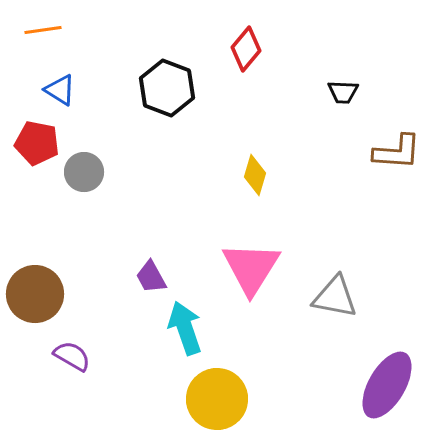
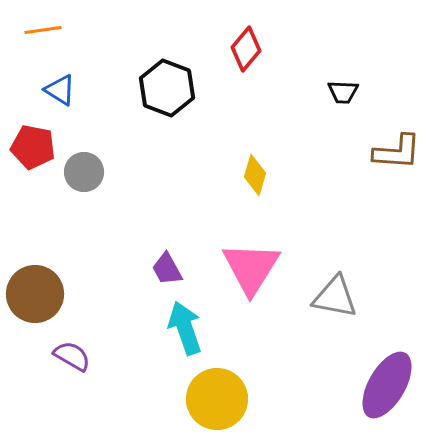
red pentagon: moved 4 px left, 4 px down
purple trapezoid: moved 16 px right, 8 px up
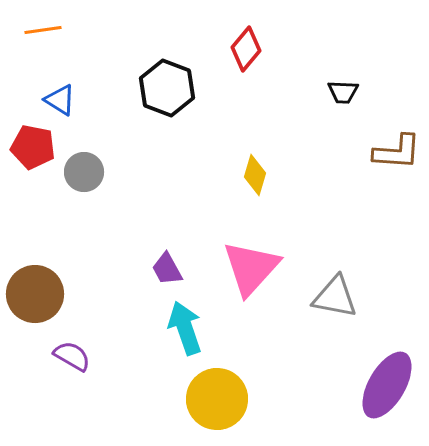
blue triangle: moved 10 px down
pink triangle: rotated 10 degrees clockwise
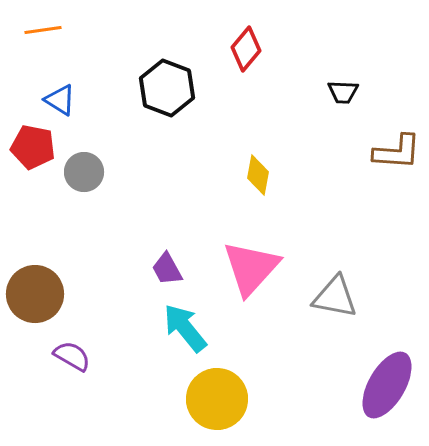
yellow diamond: moved 3 px right; rotated 6 degrees counterclockwise
cyan arrow: rotated 20 degrees counterclockwise
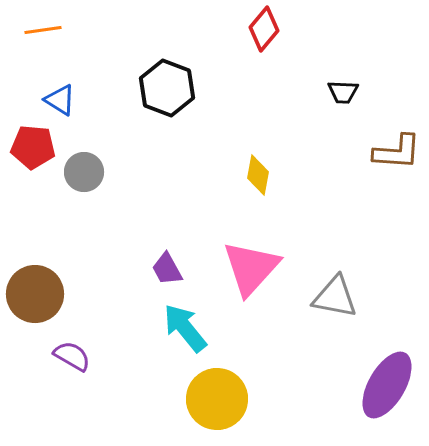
red diamond: moved 18 px right, 20 px up
red pentagon: rotated 6 degrees counterclockwise
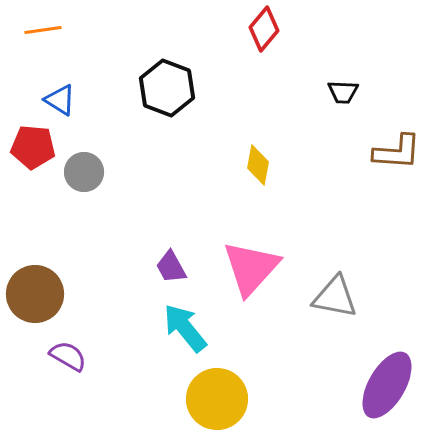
yellow diamond: moved 10 px up
purple trapezoid: moved 4 px right, 2 px up
purple semicircle: moved 4 px left
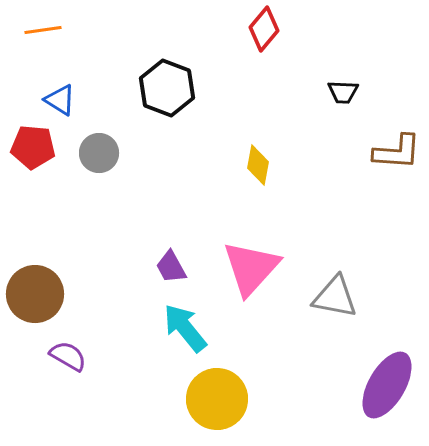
gray circle: moved 15 px right, 19 px up
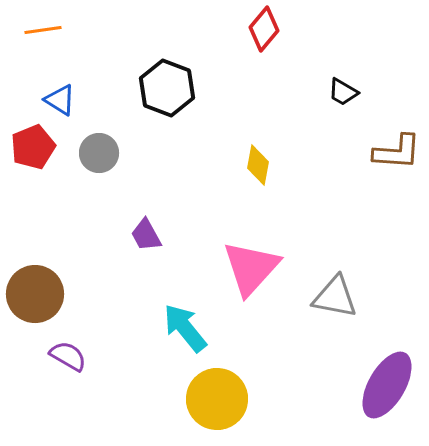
black trapezoid: rotated 28 degrees clockwise
red pentagon: rotated 27 degrees counterclockwise
purple trapezoid: moved 25 px left, 32 px up
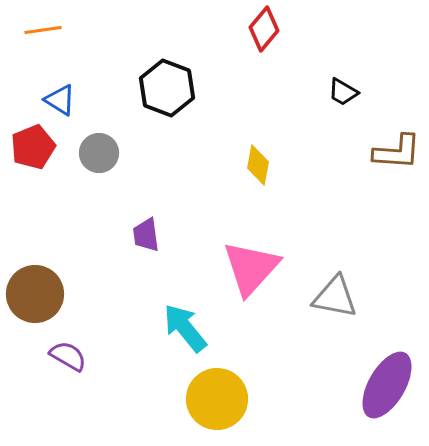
purple trapezoid: rotated 21 degrees clockwise
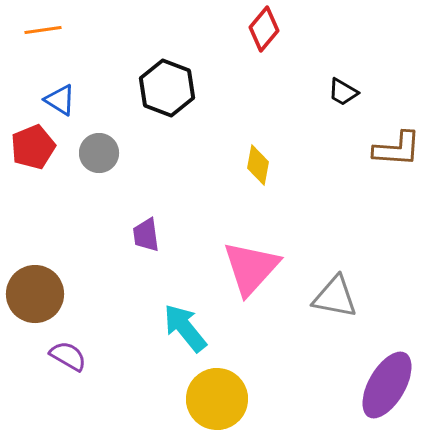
brown L-shape: moved 3 px up
